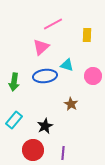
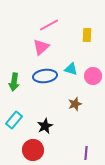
pink line: moved 4 px left, 1 px down
cyan triangle: moved 4 px right, 4 px down
brown star: moved 4 px right; rotated 24 degrees clockwise
purple line: moved 23 px right
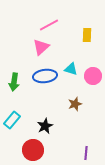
cyan rectangle: moved 2 px left
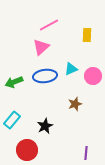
cyan triangle: rotated 40 degrees counterclockwise
green arrow: rotated 60 degrees clockwise
red circle: moved 6 px left
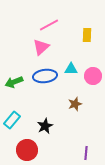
cyan triangle: rotated 24 degrees clockwise
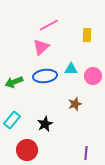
black star: moved 2 px up
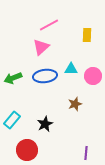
green arrow: moved 1 px left, 4 px up
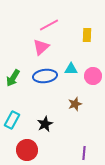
green arrow: rotated 36 degrees counterclockwise
cyan rectangle: rotated 12 degrees counterclockwise
purple line: moved 2 px left
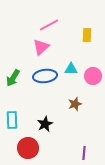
cyan rectangle: rotated 30 degrees counterclockwise
red circle: moved 1 px right, 2 px up
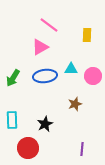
pink line: rotated 66 degrees clockwise
pink triangle: moved 1 px left; rotated 12 degrees clockwise
purple line: moved 2 px left, 4 px up
